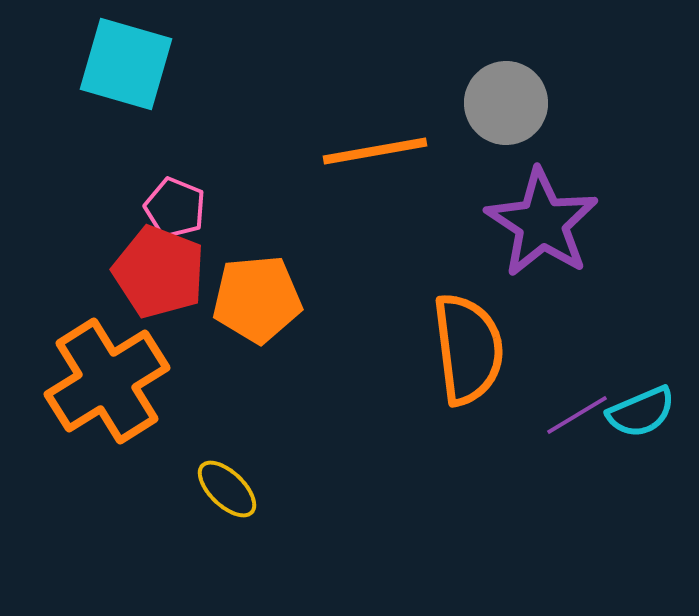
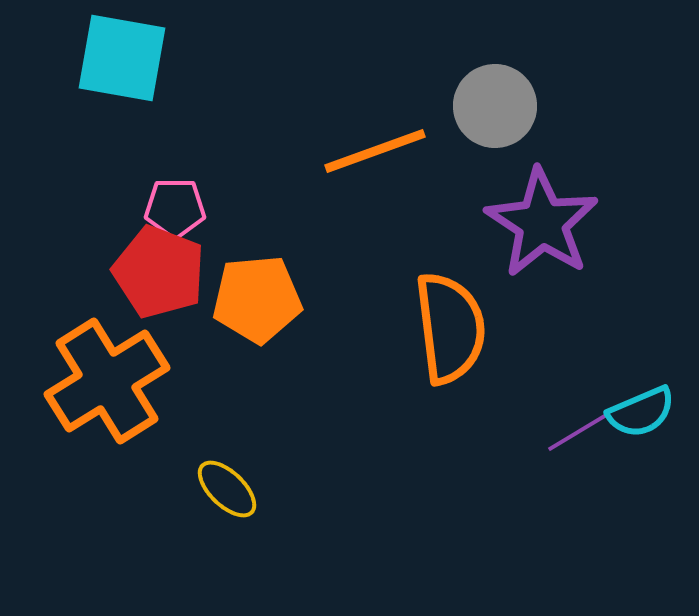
cyan square: moved 4 px left, 6 px up; rotated 6 degrees counterclockwise
gray circle: moved 11 px left, 3 px down
orange line: rotated 10 degrees counterclockwise
pink pentagon: rotated 22 degrees counterclockwise
orange semicircle: moved 18 px left, 21 px up
purple line: moved 1 px right, 17 px down
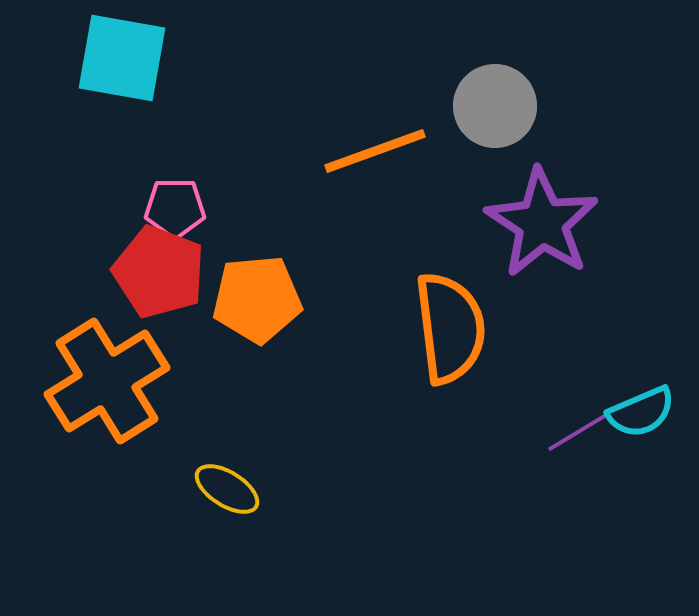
yellow ellipse: rotated 12 degrees counterclockwise
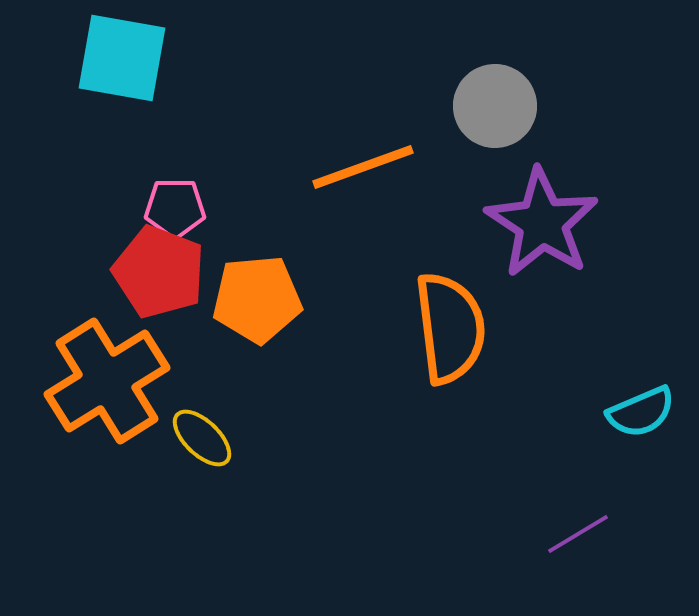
orange line: moved 12 px left, 16 px down
purple line: moved 102 px down
yellow ellipse: moved 25 px left, 51 px up; rotated 12 degrees clockwise
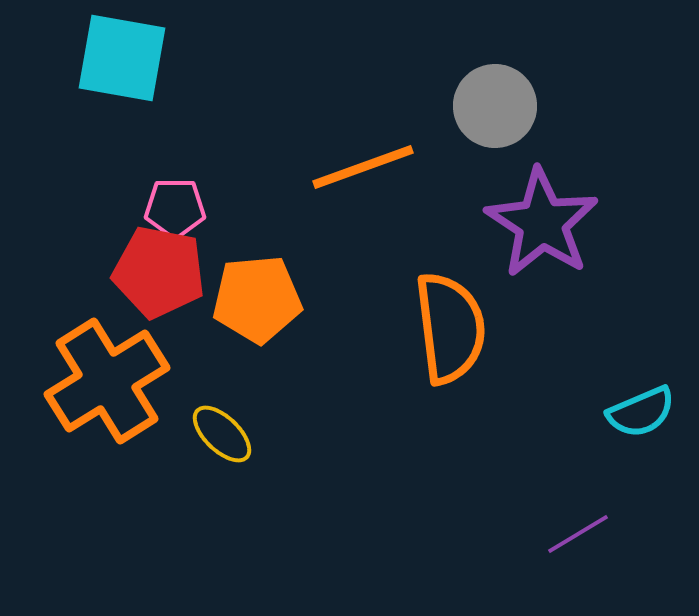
red pentagon: rotated 10 degrees counterclockwise
yellow ellipse: moved 20 px right, 4 px up
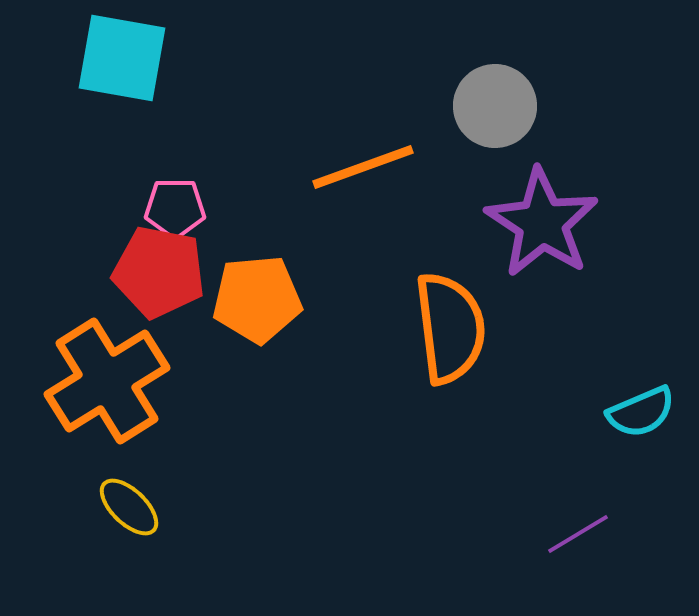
yellow ellipse: moved 93 px left, 73 px down
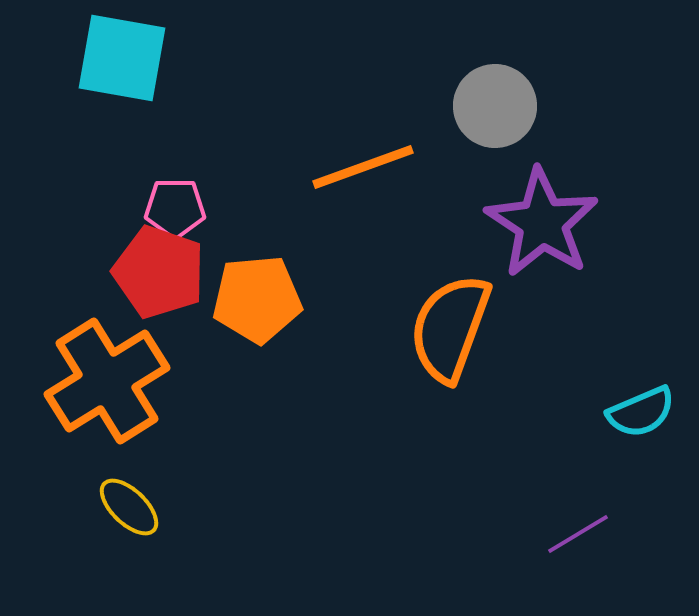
red pentagon: rotated 8 degrees clockwise
orange semicircle: rotated 153 degrees counterclockwise
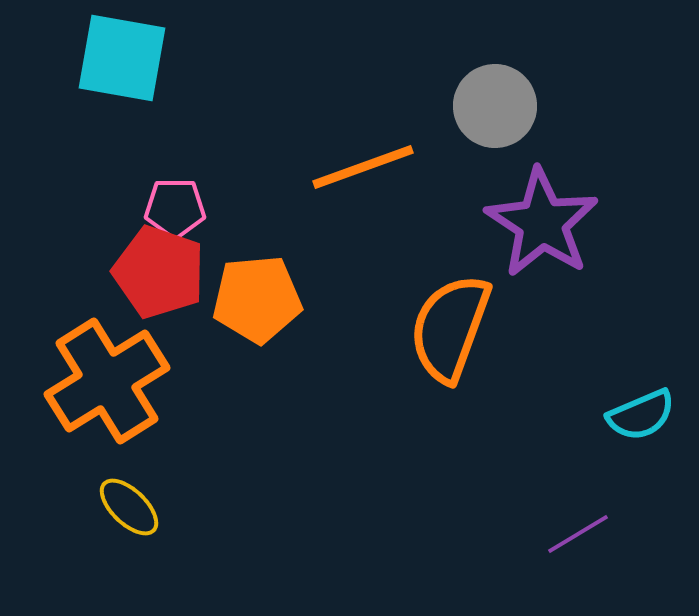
cyan semicircle: moved 3 px down
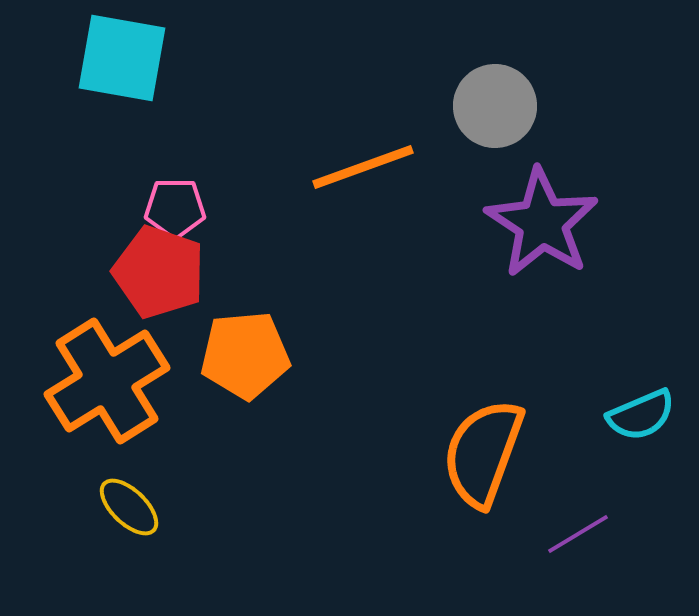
orange pentagon: moved 12 px left, 56 px down
orange semicircle: moved 33 px right, 125 px down
